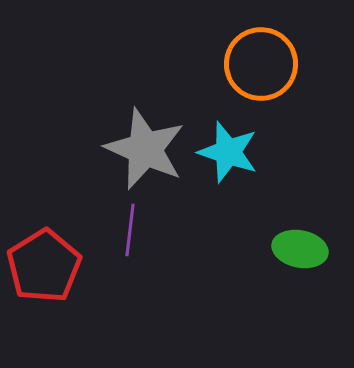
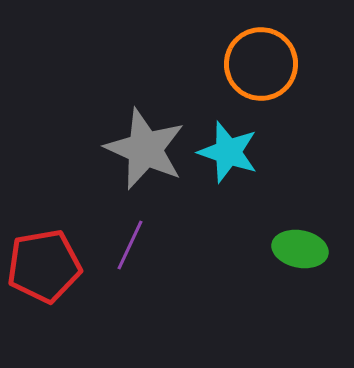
purple line: moved 15 px down; rotated 18 degrees clockwise
red pentagon: rotated 22 degrees clockwise
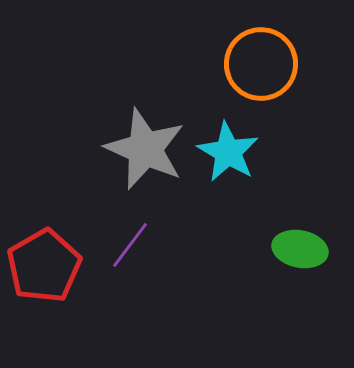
cyan star: rotated 12 degrees clockwise
purple line: rotated 12 degrees clockwise
red pentagon: rotated 20 degrees counterclockwise
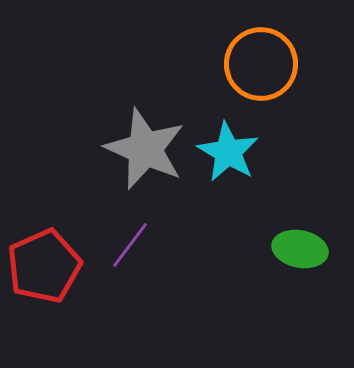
red pentagon: rotated 6 degrees clockwise
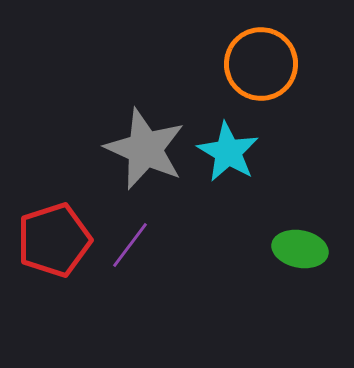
red pentagon: moved 10 px right, 26 px up; rotated 6 degrees clockwise
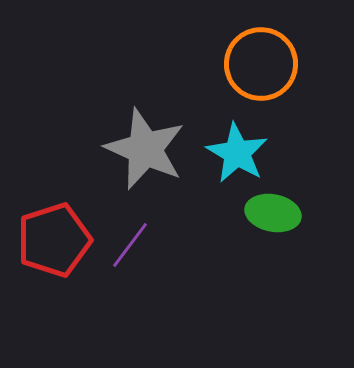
cyan star: moved 9 px right, 1 px down
green ellipse: moved 27 px left, 36 px up
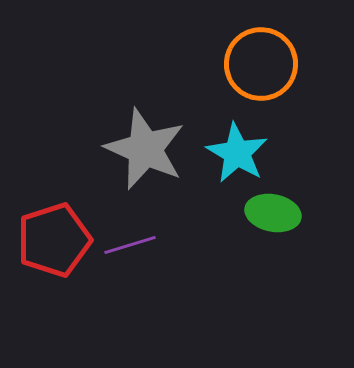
purple line: rotated 36 degrees clockwise
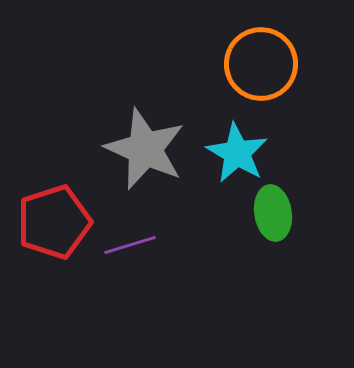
green ellipse: rotated 70 degrees clockwise
red pentagon: moved 18 px up
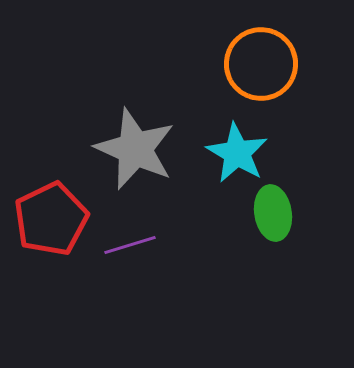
gray star: moved 10 px left
red pentagon: moved 3 px left, 3 px up; rotated 8 degrees counterclockwise
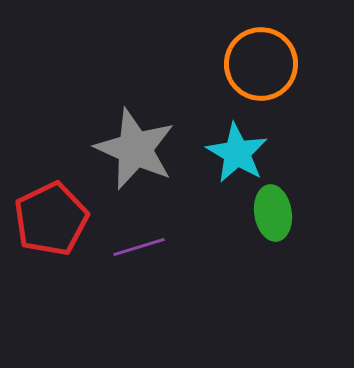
purple line: moved 9 px right, 2 px down
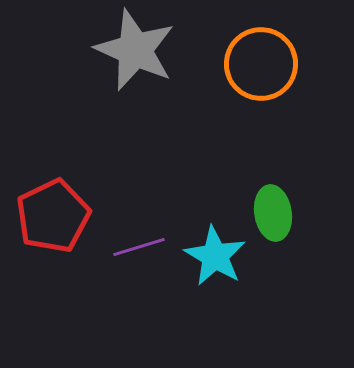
gray star: moved 99 px up
cyan star: moved 22 px left, 103 px down
red pentagon: moved 2 px right, 3 px up
